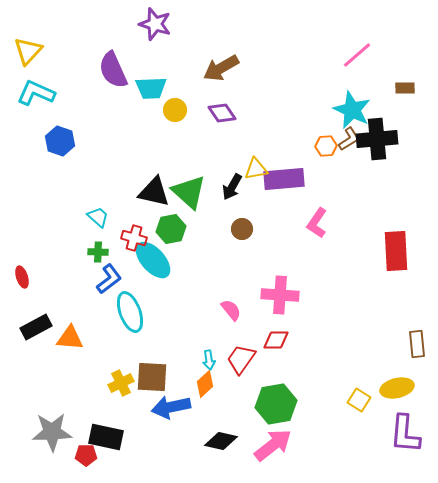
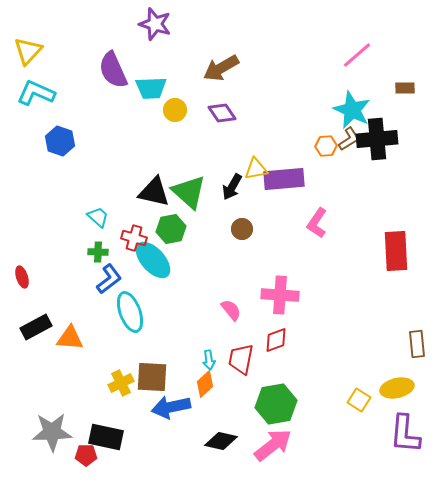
red diamond at (276, 340): rotated 20 degrees counterclockwise
red trapezoid at (241, 359): rotated 24 degrees counterclockwise
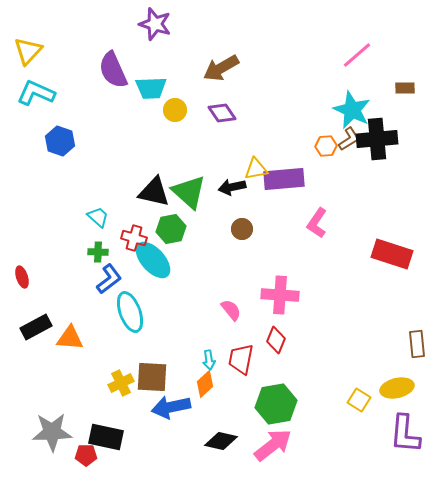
black arrow at (232, 187): rotated 48 degrees clockwise
red rectangle at (396, 251): moved 4 px left, 3 px down; rotated 69 degrees counterclockwise
red diamond at (276, 340): rotated 48 degrees counterclockwise
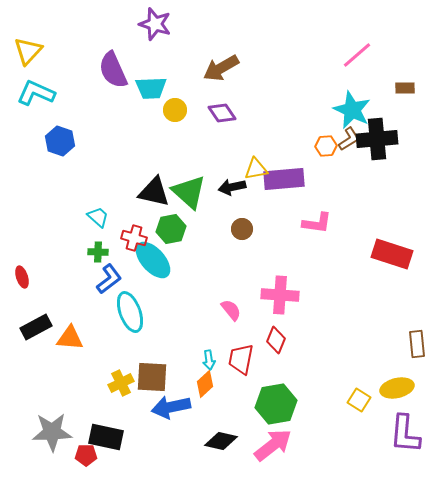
pink L-shape at (317, 223): rotated 116 degrees counterclockwise
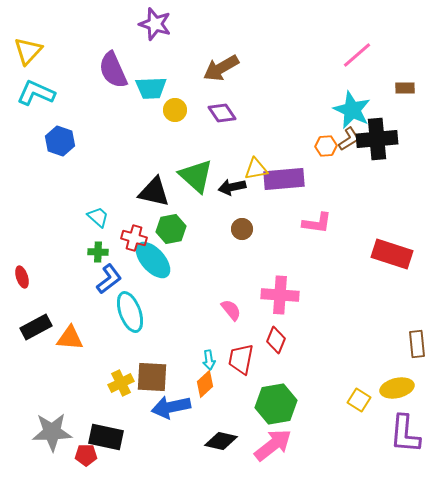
green triangle at (189, 192): moved 7 px right, 16 px up
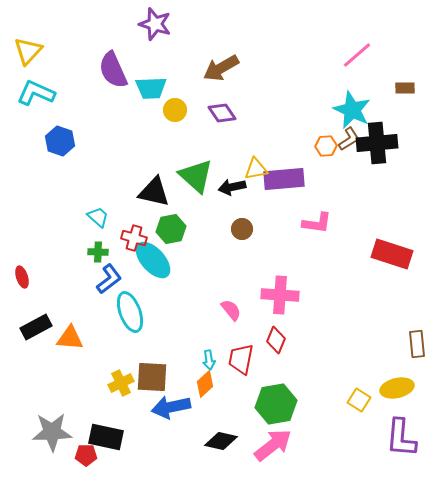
black cross at (377, 139): moved 4 px down
purple L-shape at (405, 434): moved 4 px left, 4 px down
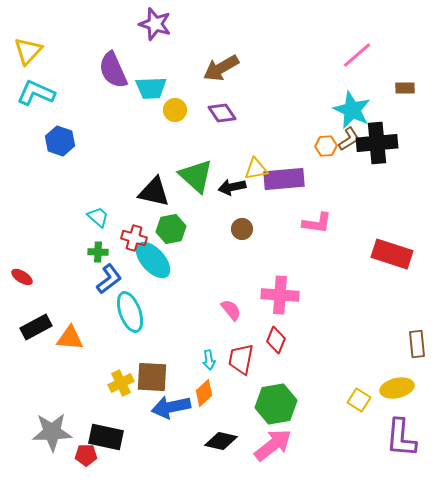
red ellipse at (22, 277): rotated 40 degrees counterclockwise
orange diamond at (205, 384): moved 1 px left, 9 px down
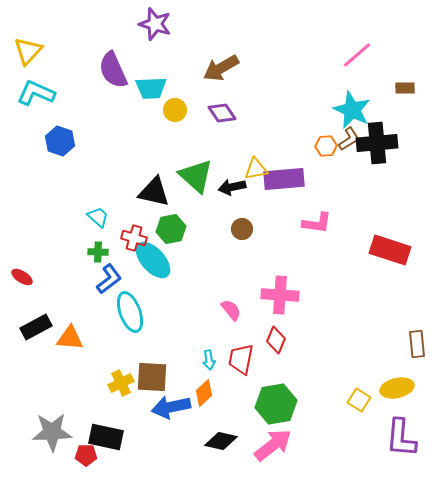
red rectangle at (392, 254): moved 2 px left, 4 px up
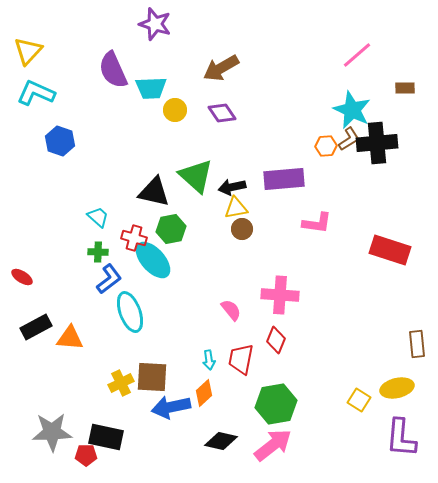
yellow triangle at (256, 169): moved 20 px left, 39 px down
